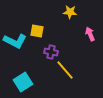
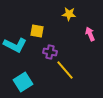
yellow star: moved 1 px left, 2 px down
cyan L-shape: moved 4 px down
purple cross: moved 1 px left
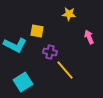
pink arrow: moved 1 px left, 3 px down
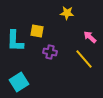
yellow star: moved 2 px left, 1 px up
pink arrow: moved 1 px right; rotated 24 degrees counterclockwise
cyan L-shape: moved 4 px up; rotated 65 degrees clockwise
yellow line: moved 19 px right, 11 px up
cyan square: moved 4 px left
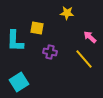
yellow square: moved 3 px up
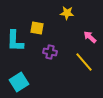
yellow line: moved 3 px down
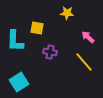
pink arrow: moved 2 px left
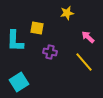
yellow star: rotated 16 degrees counterclockwise
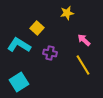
yellow square: rotated 32 degrees clockwise
pink arrow: moved 4 px left, 3 px down
cyan L-shape: moved 4 px right, 4 px down; rotated 120 degrees clockwise
purple cross: moved 1 px down
yellow line: moved 1 px left, 3 px down; rotated 10 degrees clockwise
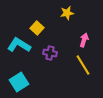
pink arrow: rotated 64 degrees clockwise
